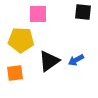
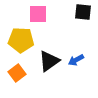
orange square: moved 2 px right; rotated 30 degrees counterclockwise
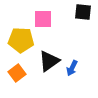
pink square: moved 5 px right, 5 px down
blue arrow: moved 4 px left, 8 px down; rotated 35 degrees counterclockwise
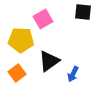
pink square: rotated 30 degrees counterclockwise
blue arrow: moved 1 px right, 6 px down
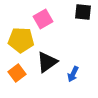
black triangle: moved 2 px left, 1 px down
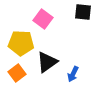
pink square: rotated 24 degrees counterclockwise
yellow pentagon: moved 3 px down
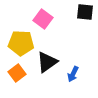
black square: moved 2 px right
